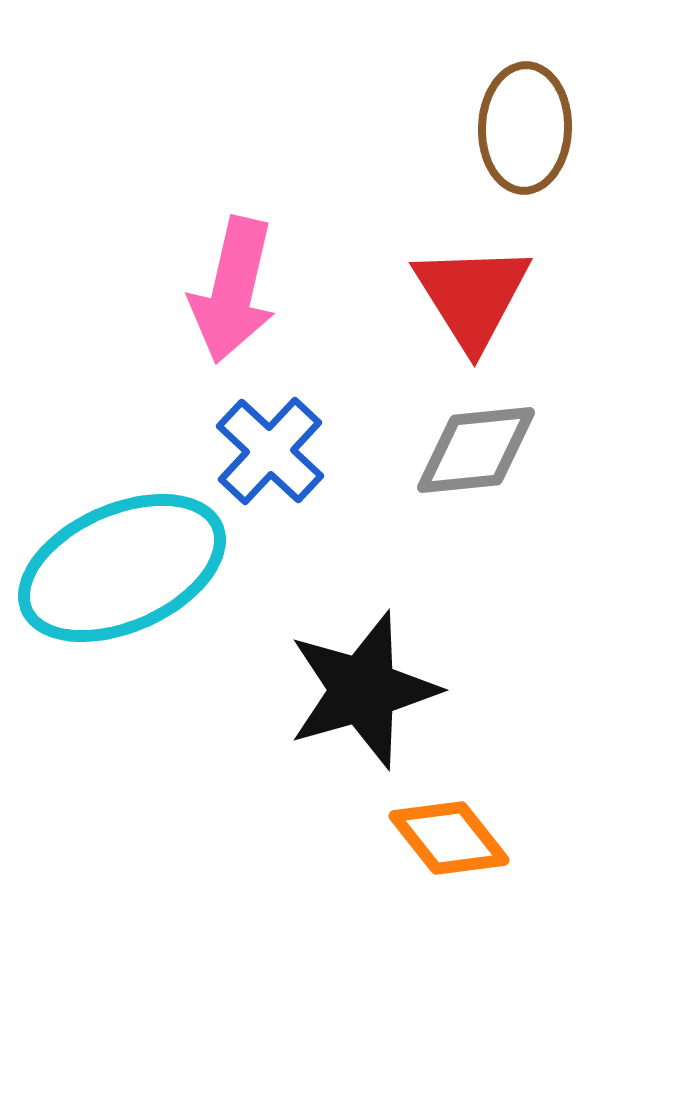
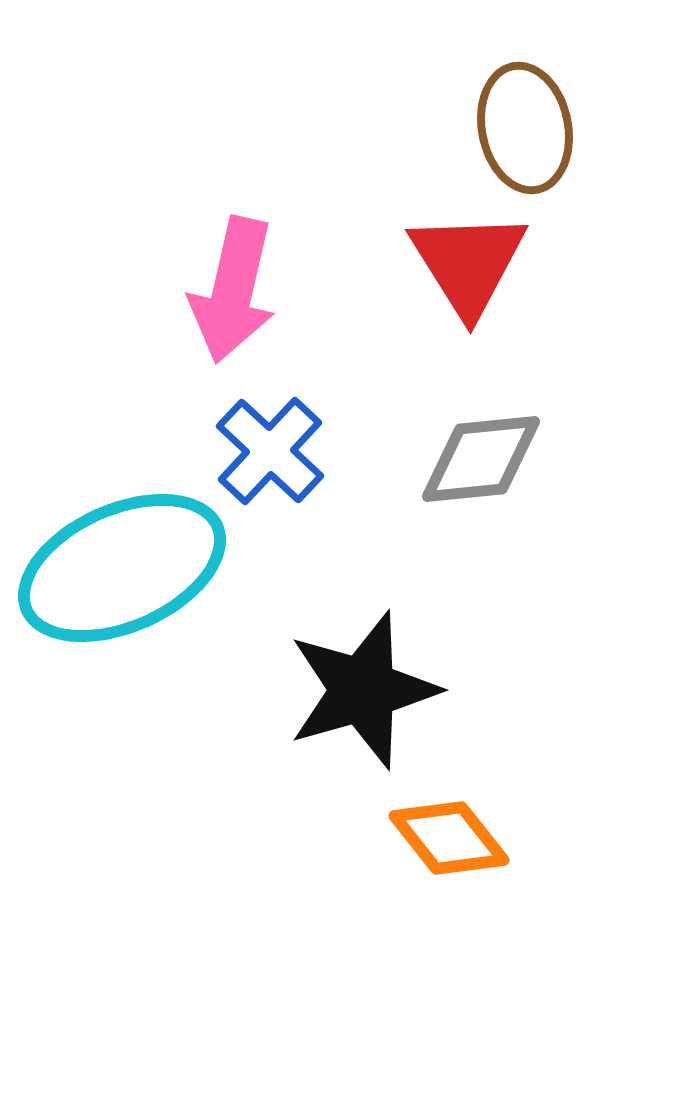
brown ellipse: rotated 13 degrees counterclockwise
red triangle: moved 4 px left, 33 px up
gray diamond: moved 5 px right, 9 px down
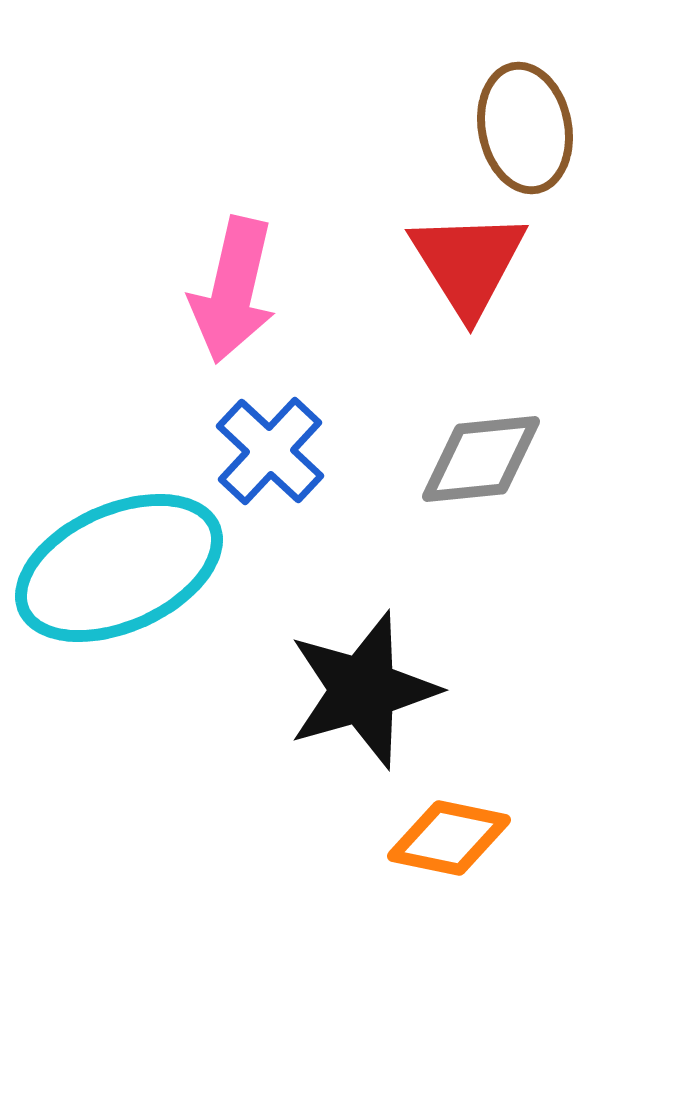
cyan ellipse: moved 3 px left
orange diamond: rotated 40 degrees counterclockwise
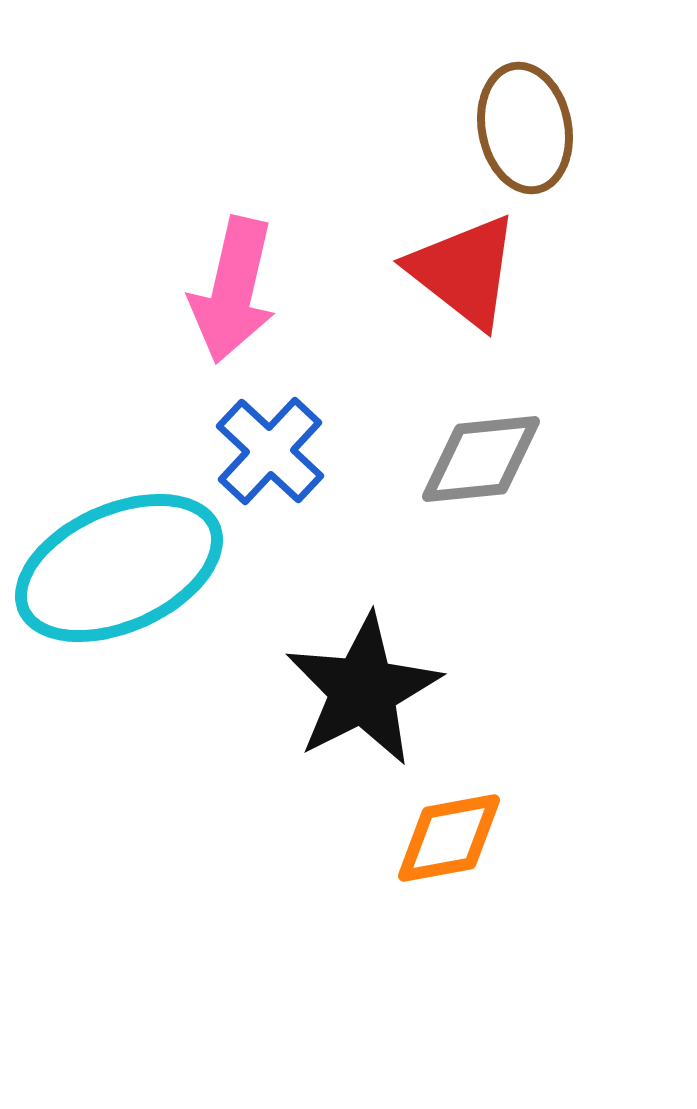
red triangle: moved 4 px left, 8 px down; rotated 20 degrees counterclockwise
black star: rotated 11 degrees counterclockwise
orange diamond: rotated 22 degrees counterclockwise
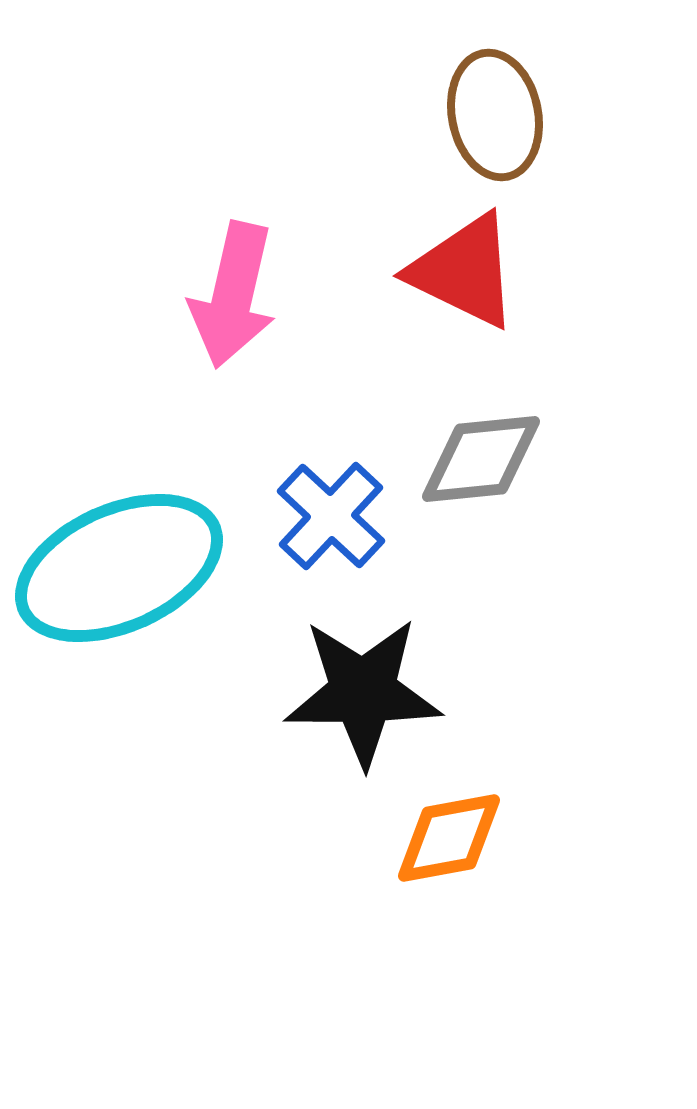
brown ellipse: moved 30 px left, 13 px up
red triangle: rotated 12 degrees counterclockwise
pink arrow: moved 5 px down
blue cross: moved 61 px right, 65 px down
black star: moved 2 px down; rotated 27 degrees clockwise
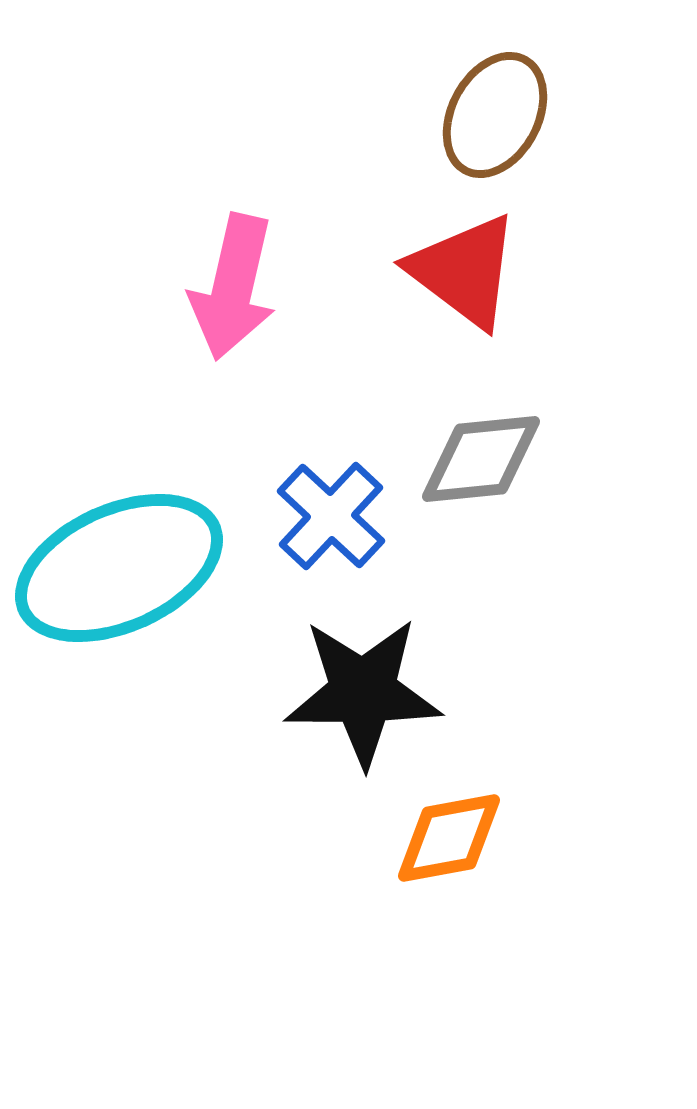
brown ellipse: rotated 39 degrees clockwise
red triangle: rotated 11 degrees clockwise
pink arrow: moved 8 px up
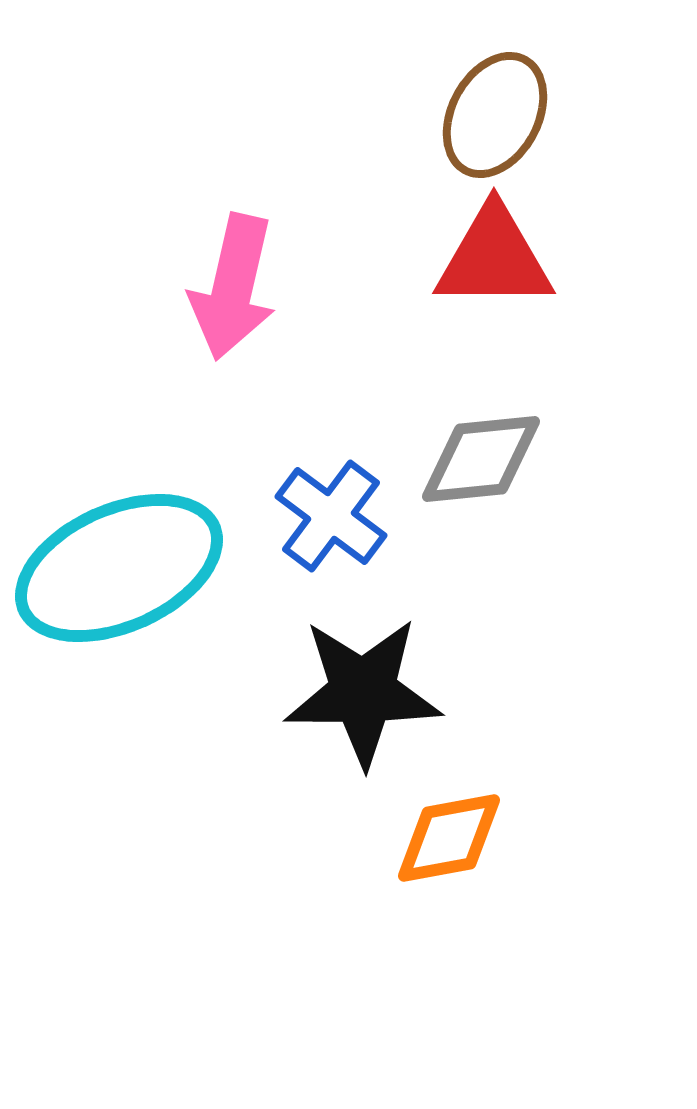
red triangle: moved 30 px right, 13 px up; rotated 37 degrees counterclockwise
blue cross: rotated 6 degrees counterclockwise
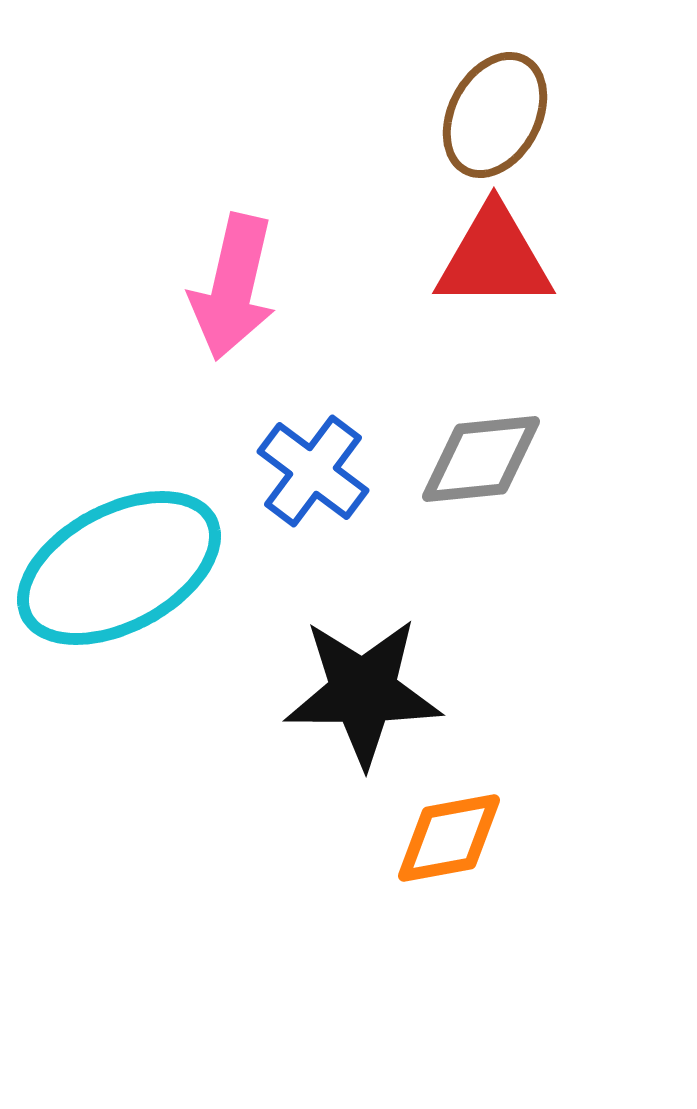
blue cross: moved 18 px left, 45 px up
cyan ellipse: rotated 4 degrees counterclockwise
